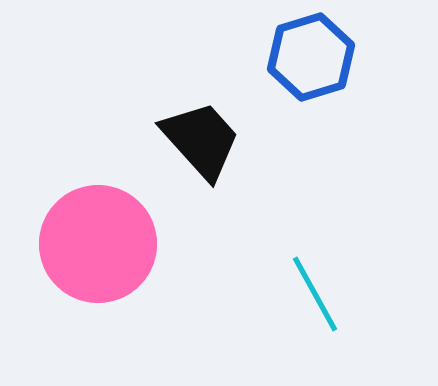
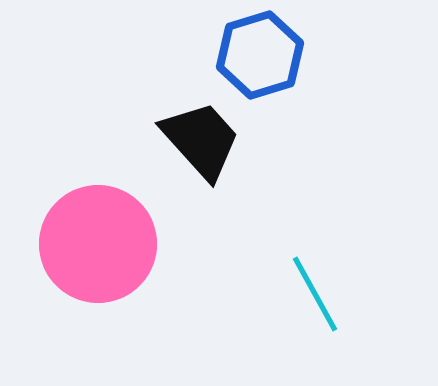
blue hexagon: moved 51 px left, 2 px up
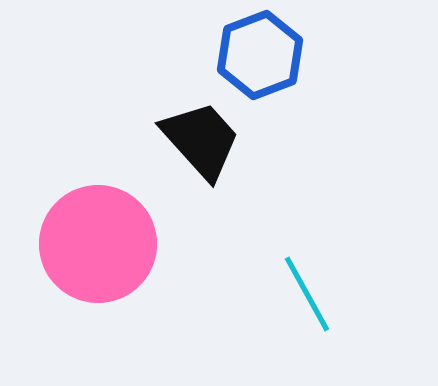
blue hexagon: rotated 4 degrees counterclockwise
cyan line: moved 8 px left
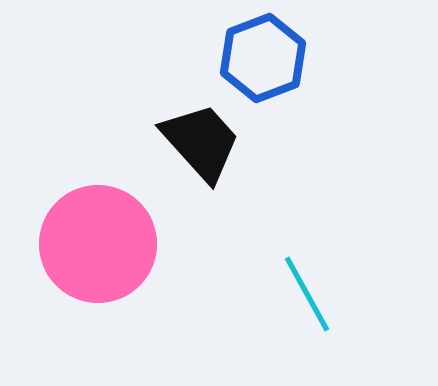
blue hexagon: moved 3 px right, 3 px down
black trapezoid: moved 2 px down
